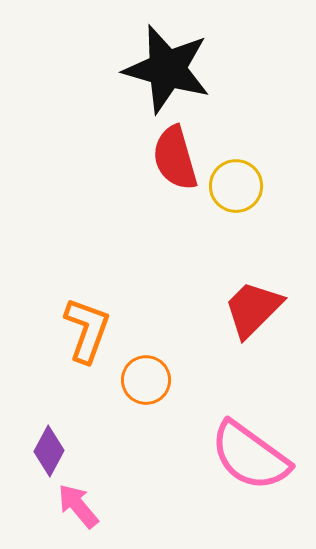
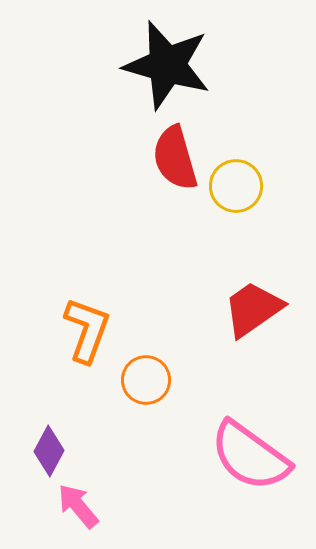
black star: moved 4 px up
red trapezoid: rotated 10 degrees clockwise
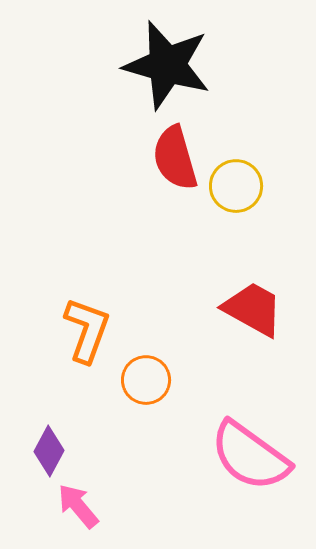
red trapezoid: rotated 64 degrees clockwise
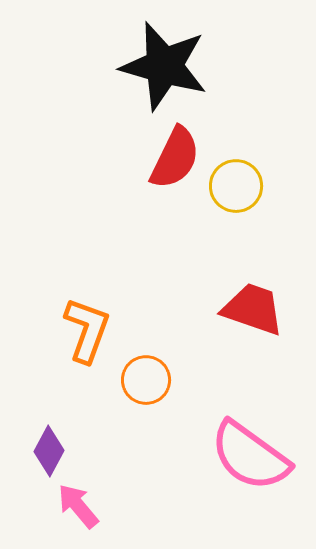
black star: moved 3 px left, 1 px down
red semicircle: rotated 138 degrees counterclockwise
red trapezoid: rotated 10 degrees counterclockwise
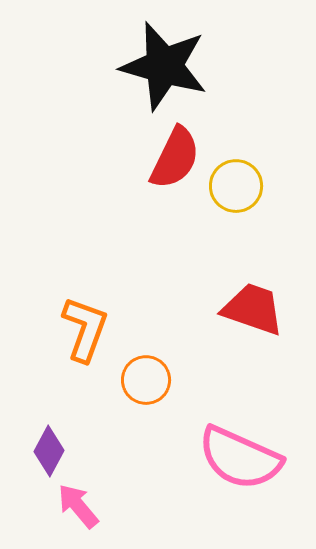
orange L-shape: moved 2 px left, 1 px up
pink semicircle: moved 10 px left, 2 px down; rotated 12 degrees counterclockwise
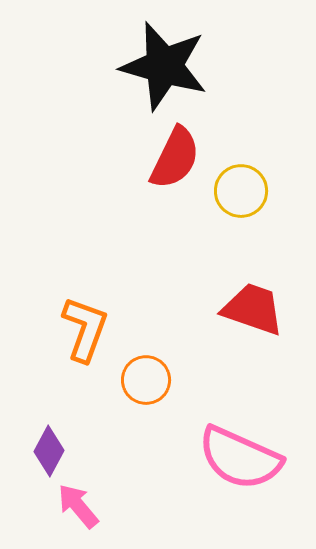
yellow circle: moved 5 px right, 5 px down
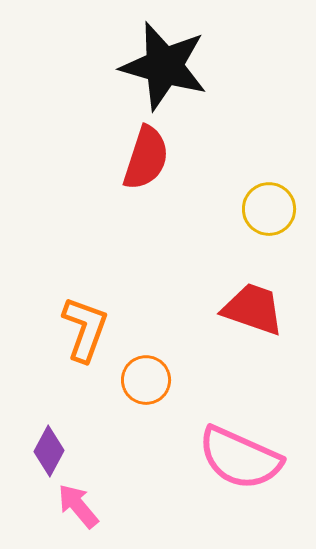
red semicircle: moved 29 px left; rotated 8 degrees counterclockwise
yellow circle: moved 28 px right, 18 px down
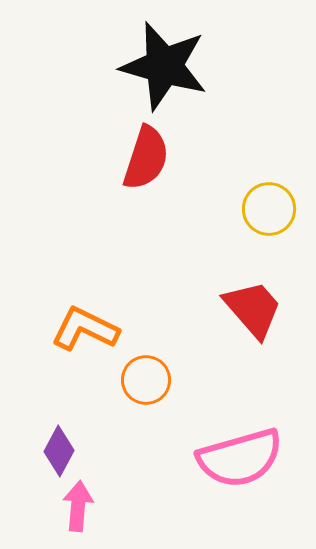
red trapezoid: rotated 30 degrees clockwise
orange L-shape: rotated 84 degrees counterclockwise
purple diamond: moved 10 px right
pink semicircle: rotated 40 degrees counterclockwise
pink arrow: rotated 45 degrees clockwise
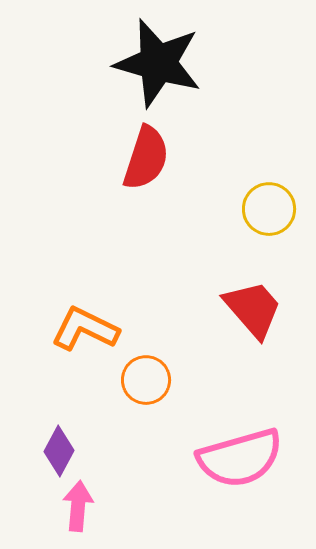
black star: moved 6 px left, 3 px up
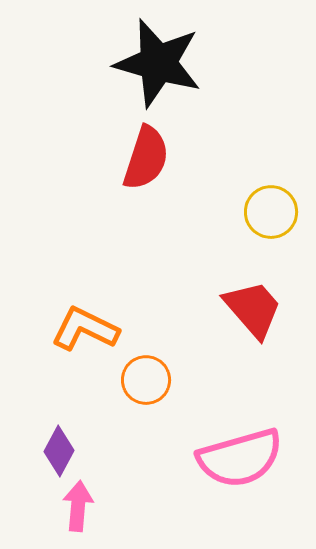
yellow circle: moved 2 px right, 3 px down
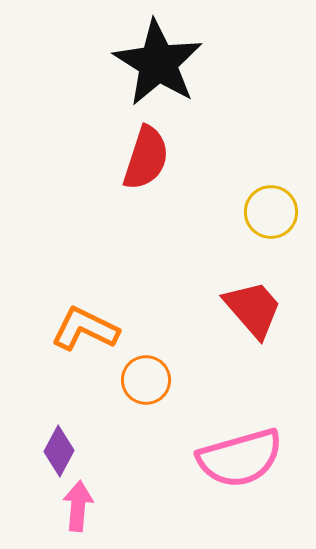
black star: rotated 16 degrees clockwise
